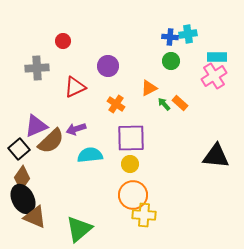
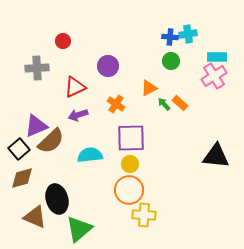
purple arrow: moved 2 px right, 14 px up
brown diamond: rotated 40 degrees clockwise
orange circle: moved 4 px left, 5 px up
black ellipse: moved 34 px right; rotated 12 degrees clockwise
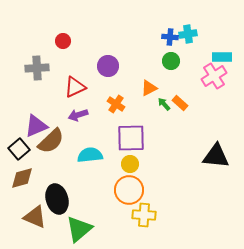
cyan rectangle: moved 5 px right
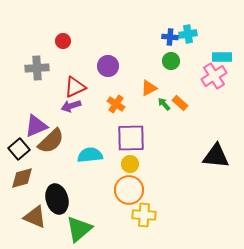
purple arrow: moved 7 px left, 9 px up
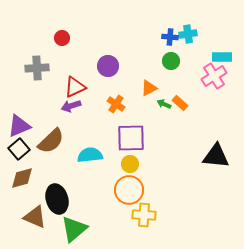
red circle: moved 1 px left, 3 px up
green arrow: rotated 24 degrees counterclockwise
purple triangle: moved 17 px left
green triangle: moved 5 px left
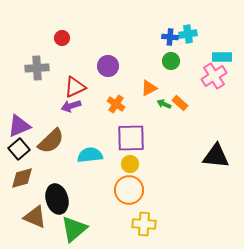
yellow cross: moved 9 px down
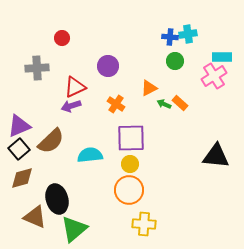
green circle: moved 4 px right
